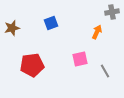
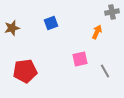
red pentagon: moved 7 px left, 6 px down
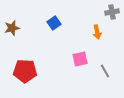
blue square: moved 3 px right; rotated 16 degrees counterclockwise
orange arrow: rotated 144 degrees clockwise
red pentagon: rotated 10 degrees clockwise
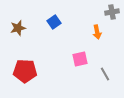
blue square: moved 1 px up
brown star: moved 6 px right
gray line: moved 3 px down
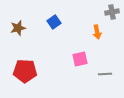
gray line: rotated 64 degrees counterclockwise
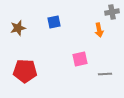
blue square: rotated 24 degrees clockwise
orange arrow: moved 2 px right, 2 px up
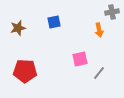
gray line: moved 6 px left, 1 px up; rotated 48 degrees counterclockwise
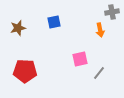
orange arrow: moved 1 px right
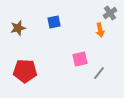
gray cross: moved 2 px left, 1 px down; rotated 24 degrees counterclockwise
